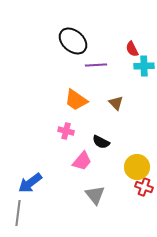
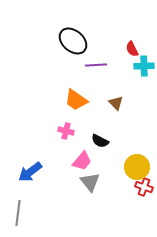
black semicircle: moved 1 px left, 1 px up
blue arrow: moved 11 px up
gray triangle: moved 5 px left, 13 px up
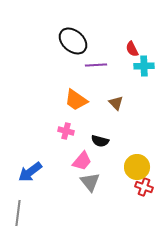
black semicircle: rotated 12 degrees counterclockwise
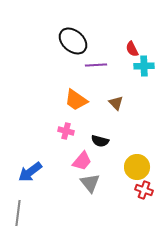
gray triangle: moved 1 px down
red cross: moved 3 px down
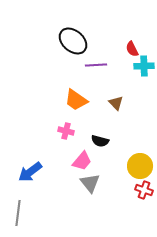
yellow circle: moved 3 px right, 1 px up
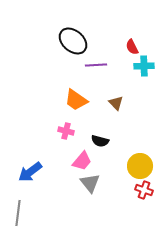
red semicircle: moved 2 px up
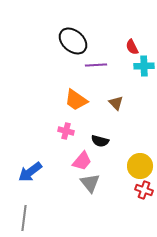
gray line: moved 6 px right, 5 px down
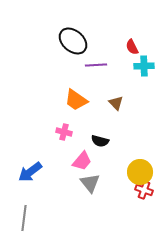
pink cross: moved 2 px left, 1 px down
yellow circle: moved 6 px down
